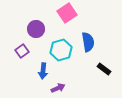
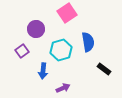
purple arrow: moved 5 px right
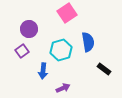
purple circle: moved 7 px left
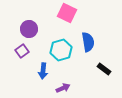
pink square: rotated 30 degrees counterclockwise
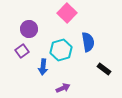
pink square: rotated 18 degrees clockwise
blue arrow: moved 4 px up
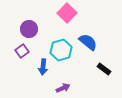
blue semicircle: rotated 42 degrees counterclockwise
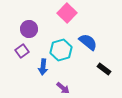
purple arrow: rotated 64 degrees clockwise
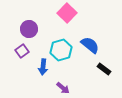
blue semicircle: moved 2 px right, 3 px down
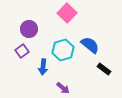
cyan hexagon: moved 2 px right
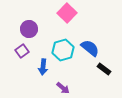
blue semicircle: moved 3 px down
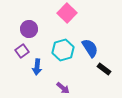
blue semicircle: rotated 18 degrees clockwise
blue arrow: moved 6 px left
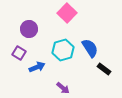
purple square: moved 3 px left, 2 px down; rotated 24 degrees counterclockwise
blue arrow: rotated 119 degrees counterclockwise
